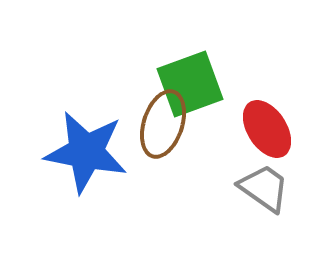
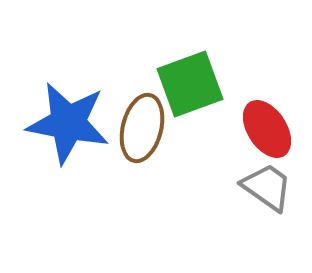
brown ellipse: moved 21 px left, 4 px down; rotated 4 degrees counterclockwise
blue star: moved 18 px left, 29 px up
gray trapezoid: moved 3 px right, 1 px up
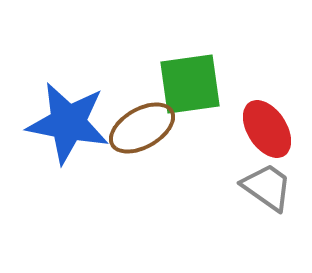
green square: rotated 12 degrees clockwise
brown ellipse: rotated 46 degrees clockwise
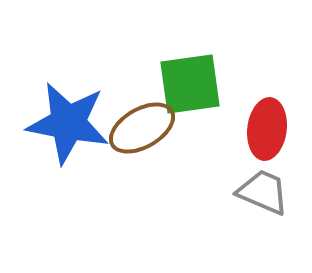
red ellipse: rotated 40 degrees clockwise
gray trapezoid: moved 4 px left, 5 px down; rotated 12 degrees counterclockwise
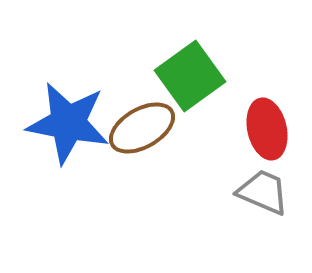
green square: moved 8 px up; rotated 28 degrees counterclockwise
red ellipse: rotated 20 degrees counterclockwise
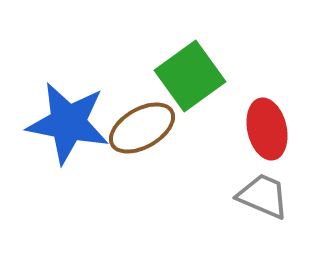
gray trapezoid: moved 4 px down
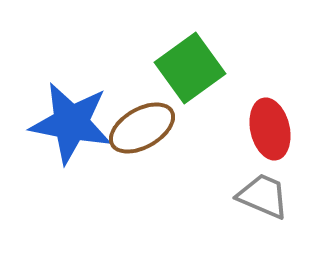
green square: moved 8 px up
blue star: moved 3 px right
red ellipse: moved 3 px right
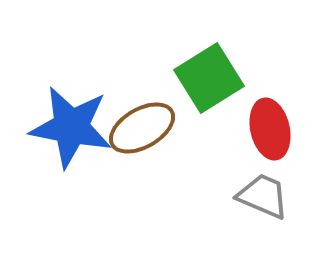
green square: moved 19 px right, 10 px down; rotated 4 degrees clockwise
blue star: moved 4 px down
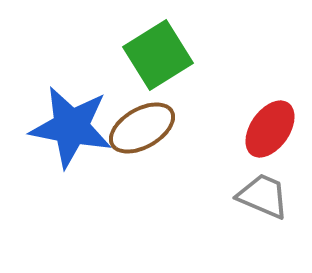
green square: moved 51 px left, 23 px up
red ellipse: rotated 48 degrees clockwise
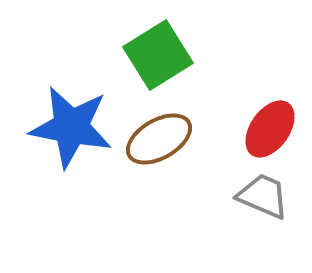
brown ellipse: moved 17 px right, 11 px down
